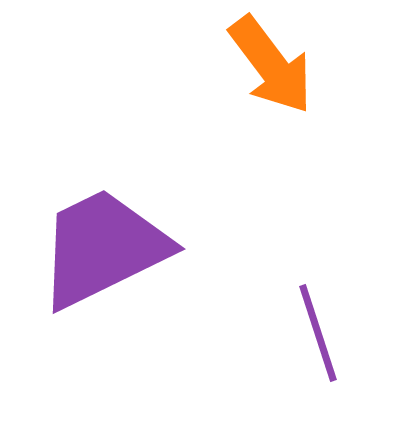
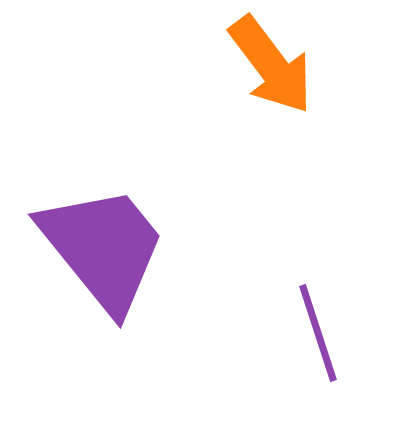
purple trapezoid: rotated 77 degrees clockwise
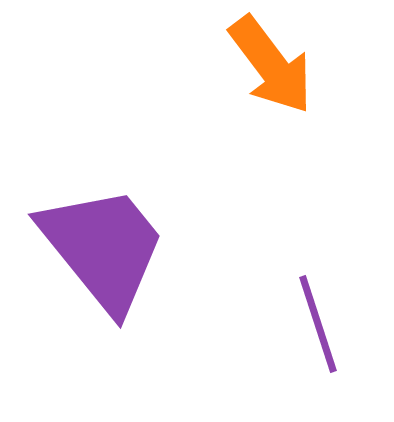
purple line: moved 9 px up
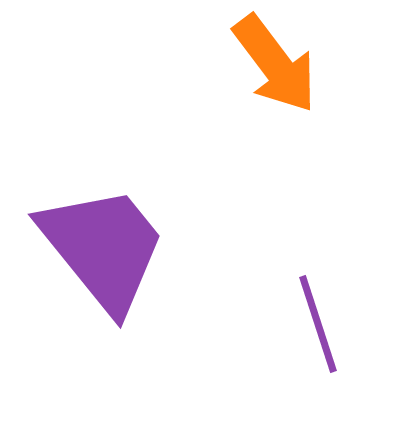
orange arrow: moved 4 px right, 1 px up
